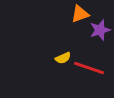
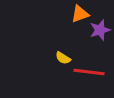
yellow semicircle: rotated 56 degrees clockwise
red line: moved 4 px down; rotated 12 degrees counterclockwise
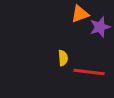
purple star: moved 3 px up
yellow semicircle: rotated 126 degrees counterclockwise
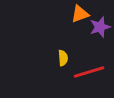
red line: rotated 24 degrees counterclockwise
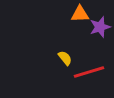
orange triangle: rotated 18 degrees clockwise
yellow semicircle: moved 2 px right; rotated 35 degrees counterclockwise
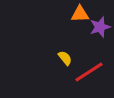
red line: rotated 16 degrees counterclockwise
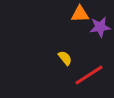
purple star: rotated 10 degrees clockwise
red line: moved 3 px down
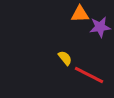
red line: rotated 60 degrees clockwise
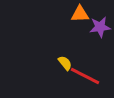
yellow semicircle: moved 5 px down
red line: moved 4 px left, 1 px down
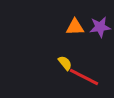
orange triangle: moved 5 px left, 13 px down
red line: moved 1 px left, 1 px down
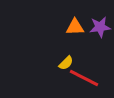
yellow semicircle: moved 1 px right; rotated 84 degrees clockwise
red line: moved 1 px down
